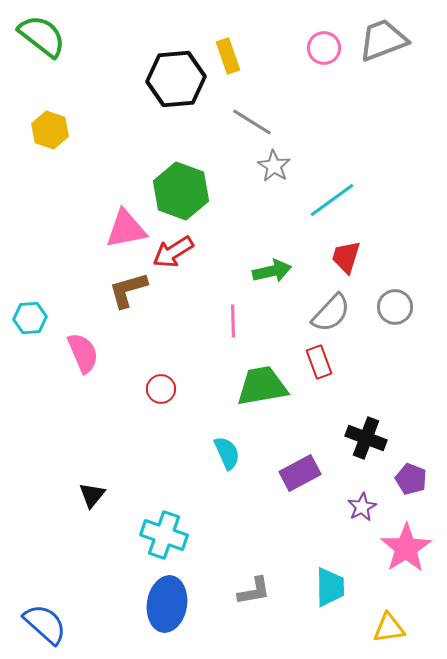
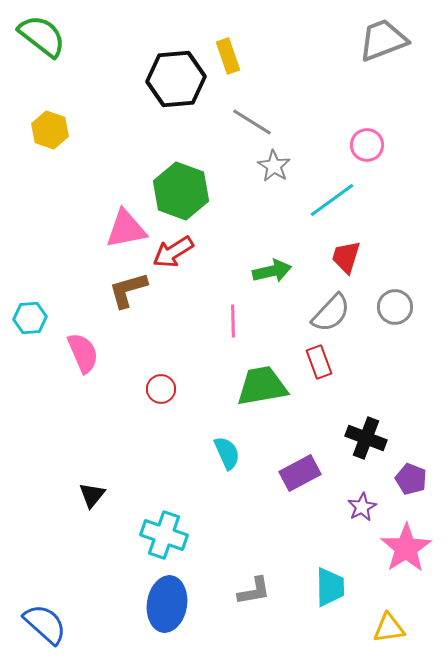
pink circle: moved 43 px right, 97 px down
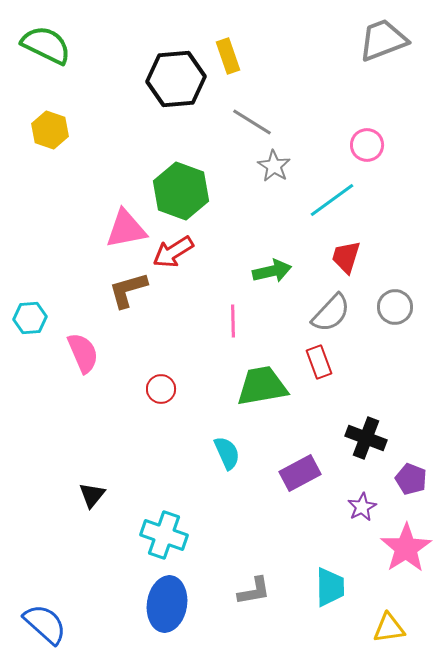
green semicircle: moved 4 px right, 9 px down; rotated 12 degrees counterclockwise
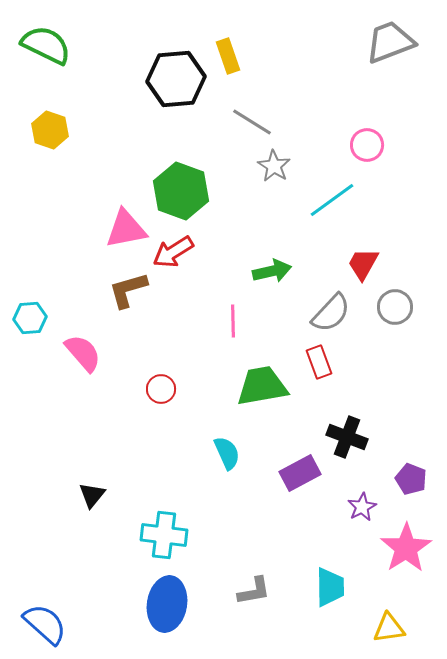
gray trapezoid: moved 7 px right, 2 px down
red trapezoid: moved 17 px right, 7 px down; rotated 12 degrees clockwise
pink semicircle: rotated 18 degrees counterclockwise
black cross: moved 19 px left, 1 px up
cyan cross: rotated 12 degrees counterclockwise
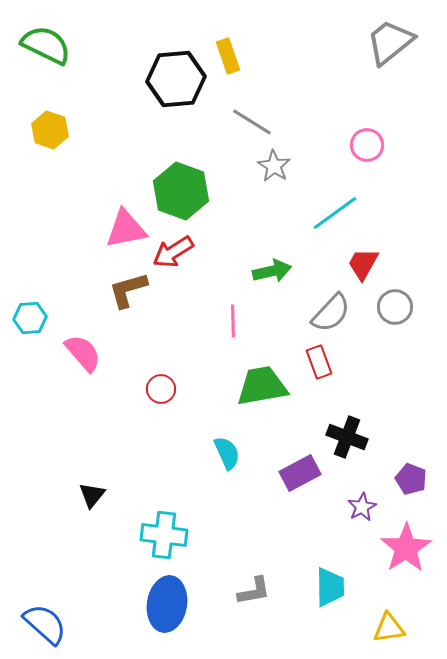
gray trapezoid: rotated 18 degrees counterclockwise
cyan line: moved 3 px right, 13 px down
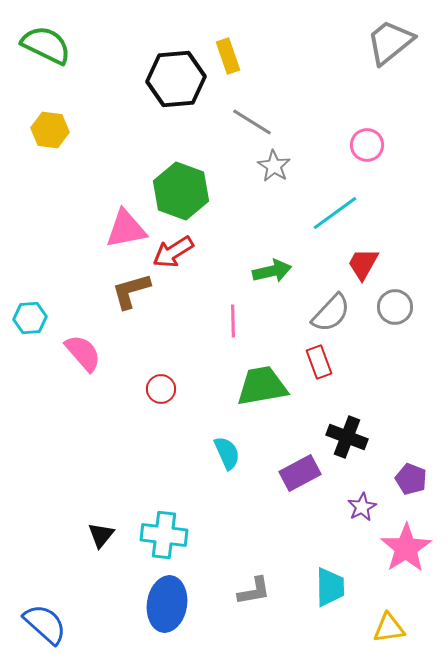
yellow hexagon: rotated 12 degrees counterclockwise
brown L-shape: moved 3 px right, 1 px down
black triangle: moved 9 px right, 40 px down
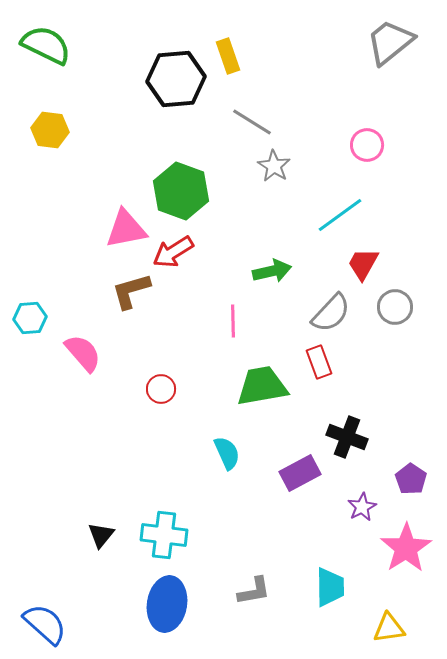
cyan line: moved 5 px right, 2 px down
purple pentagon: rotated 12 degrees clockwise
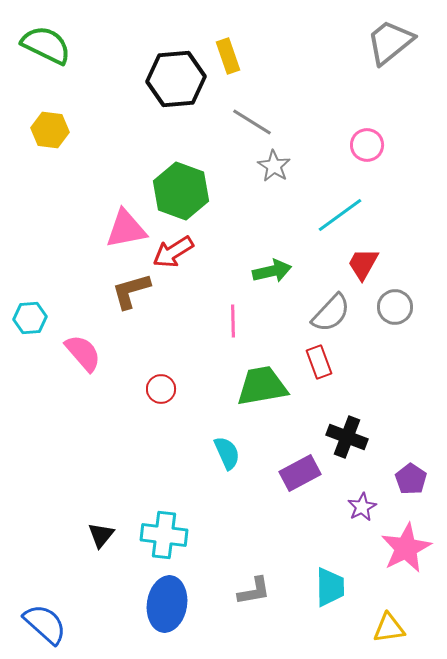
pink star: rotated 6 degrees clockwise
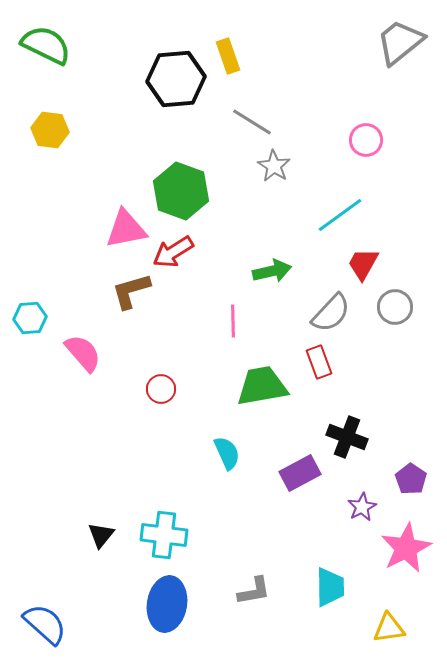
gray trapezoid: moved 10 px right
pink circle: moved 1 px left, 5 px up
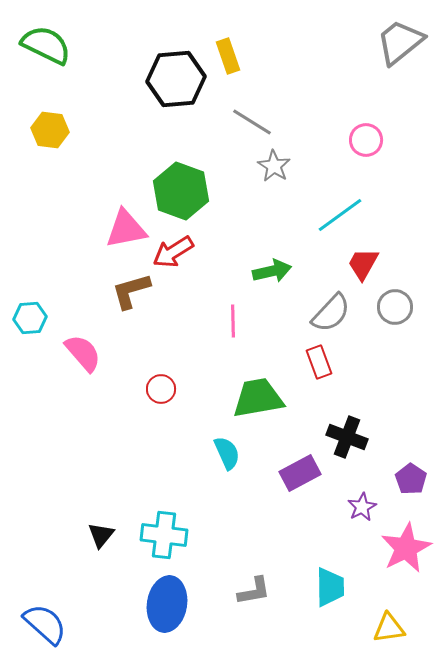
green trapezoid: moved 4 px left, 12 px down
